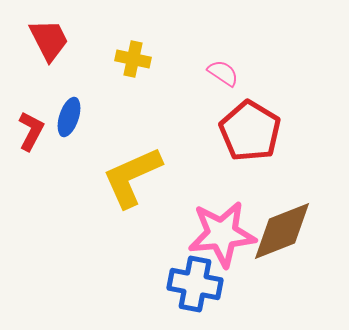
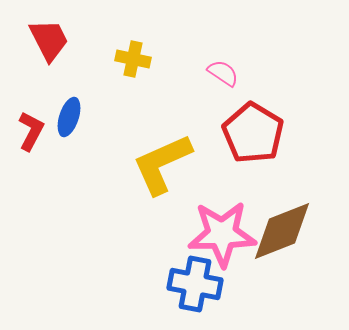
red pentagon: moved 3 px right, 2 px down
yellow L-shape: moved 30 px right, 13 px up
pink star: rotated 4 degrees clockwise
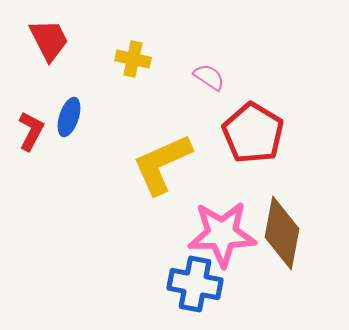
pink semicircle: moved 14 px left, 4 px down
brown diamond: moved 2 px down; rotated 58 degrees counterclockwise
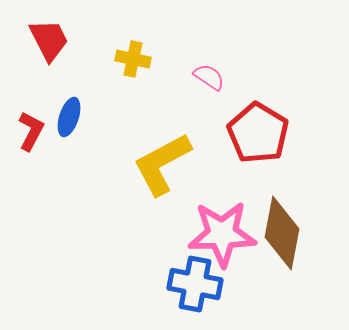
red pentagon: moved 5 px right
yellow L-shape: rotated 4 degrees counterclockwise
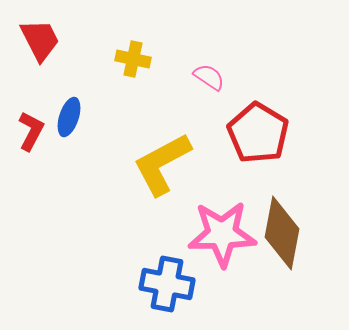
red trapezoid: moved 9 px left
blue cross: moved 28 px left
